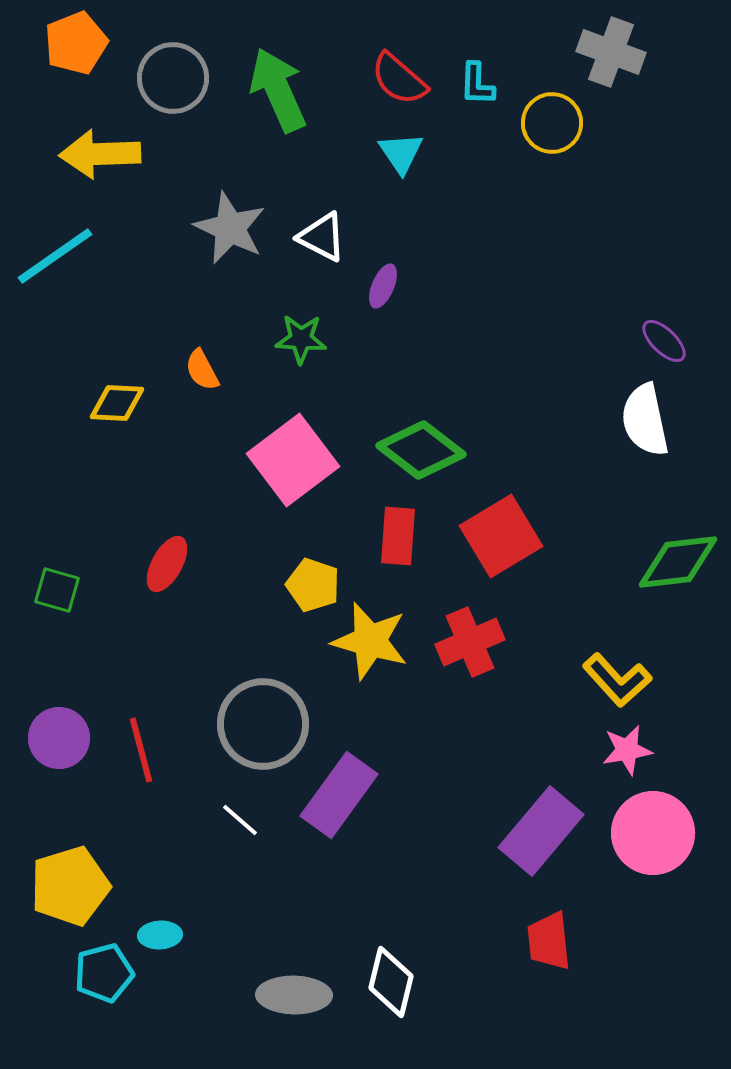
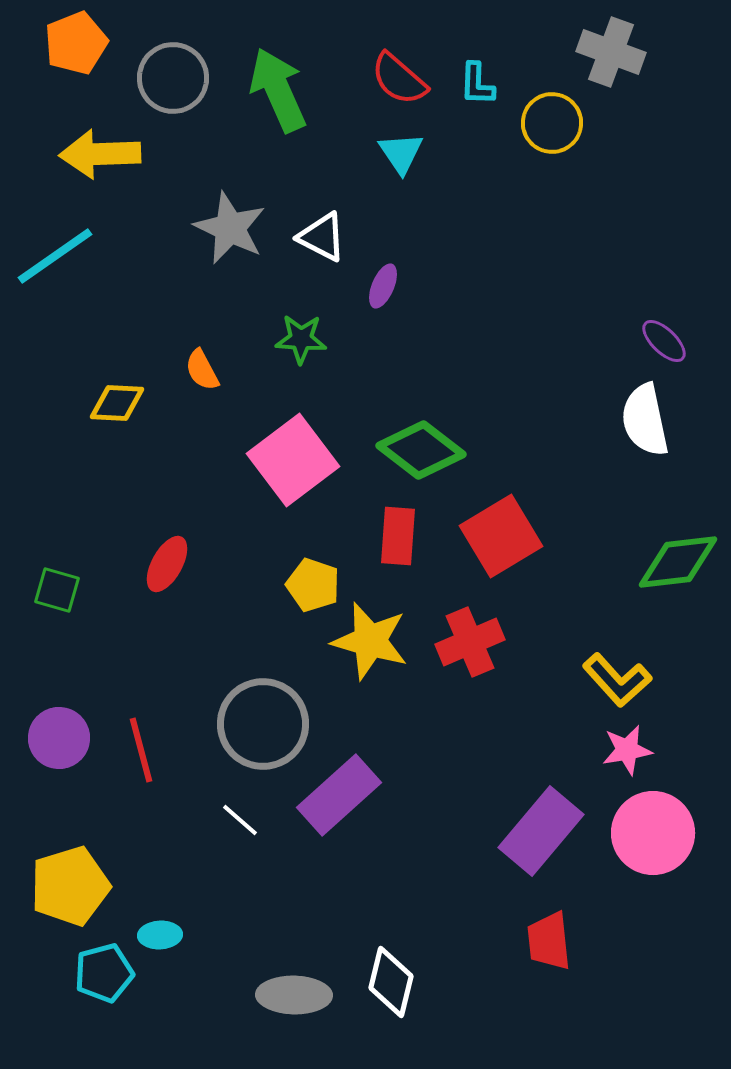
purple rectangle at (339, 795): rotated 12 degrees clockwise
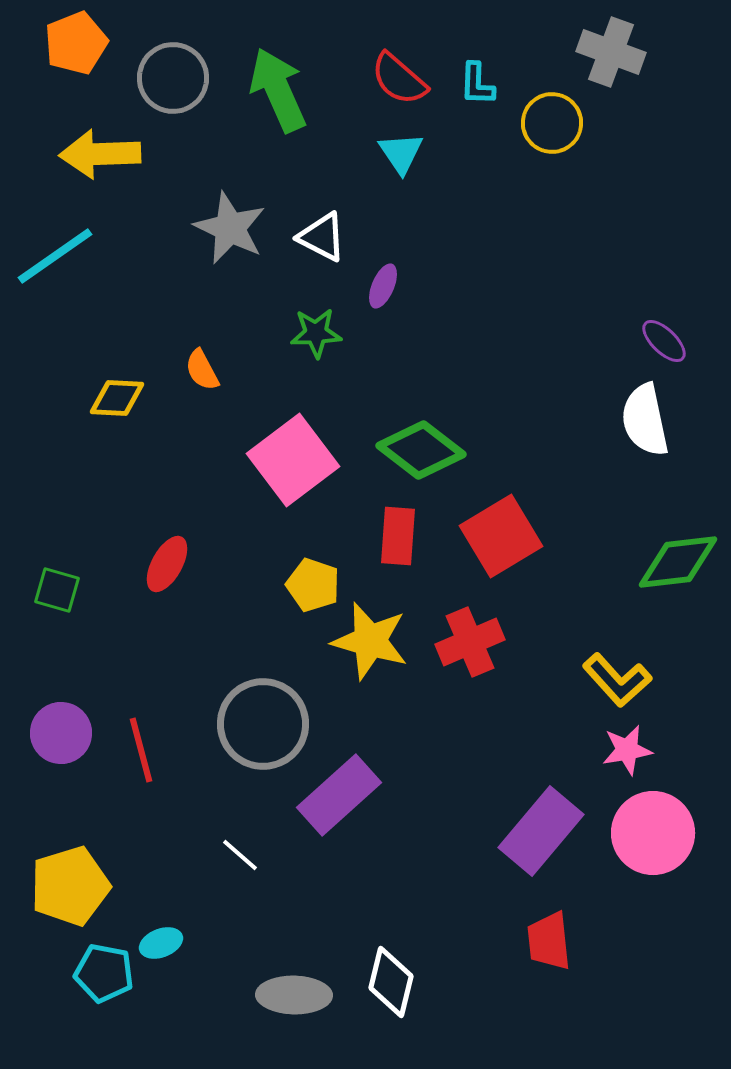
green star at (301, 339): moved 15 px right, 6 px up; rotated 6 degrees counterclockwise
yellow diamond at (117, 403): moved 5 px up
purple circle at (59, 738): moved 2 px right, 5 px up
white line at (240, 820): moved 35 px down
cyan ellipse at (160, 935): moved 1 px right, 8 px down; rotated 18 degrees counterclockwise
cyan pentagon at (104, 973): rotated 26 degrees clockwise
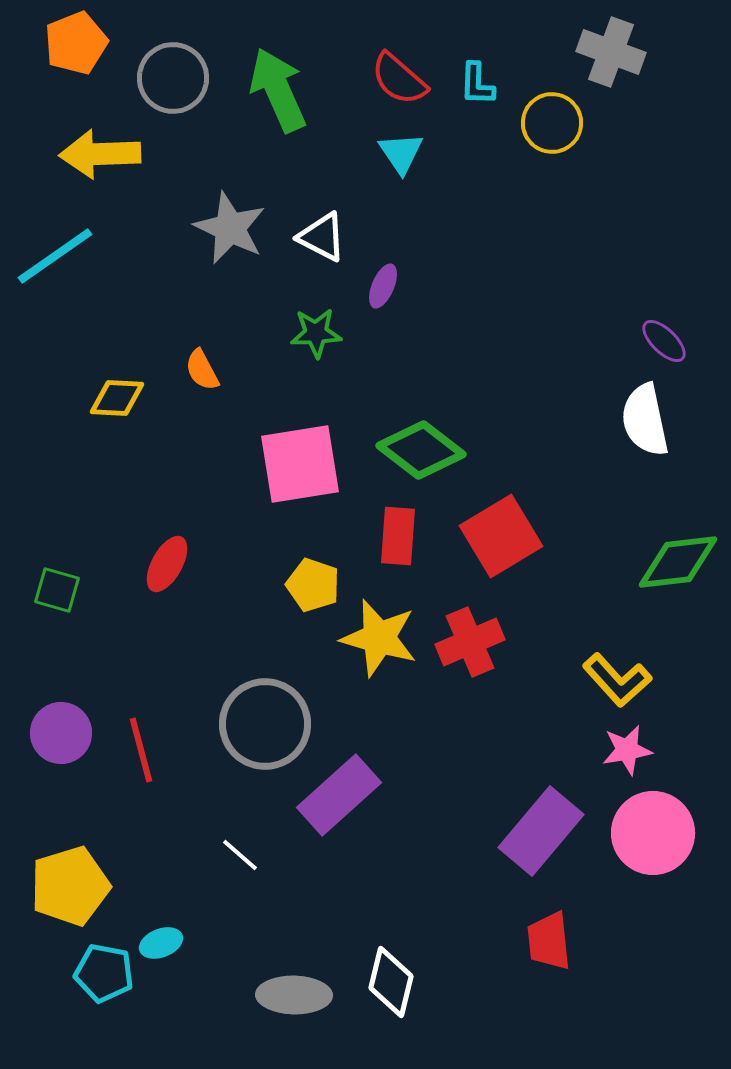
pink square at (293, 460): moved 7 px right, 4 px down; rotated 28 degrees clockwise
yellow star at (370, 641): moved 9 px right, 3 px up
gray circle at (263, 724): moved 2 px right
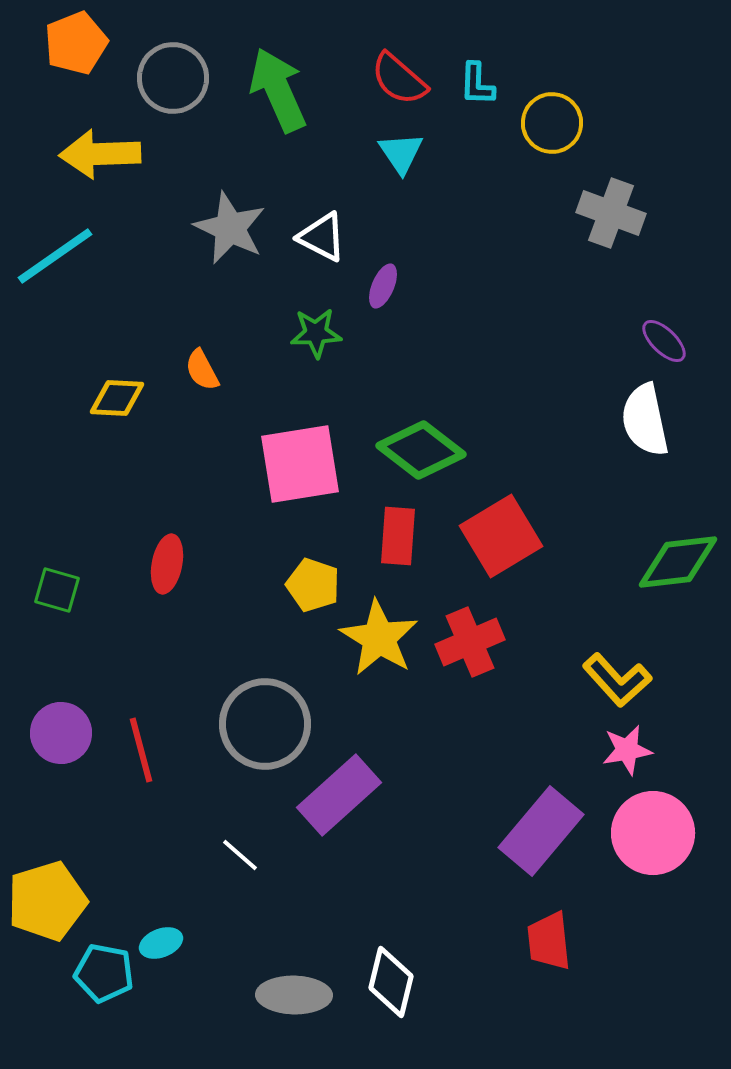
gray cross at (611, 52): moved 161 px down
red ellipse at (167, 564): rotated 18 degrees counterclockwise
yellow star at (379, 638): rotated 16 degrees clockwise
yellow pentagon at (70, 886): moved 23 px left, 15 px down
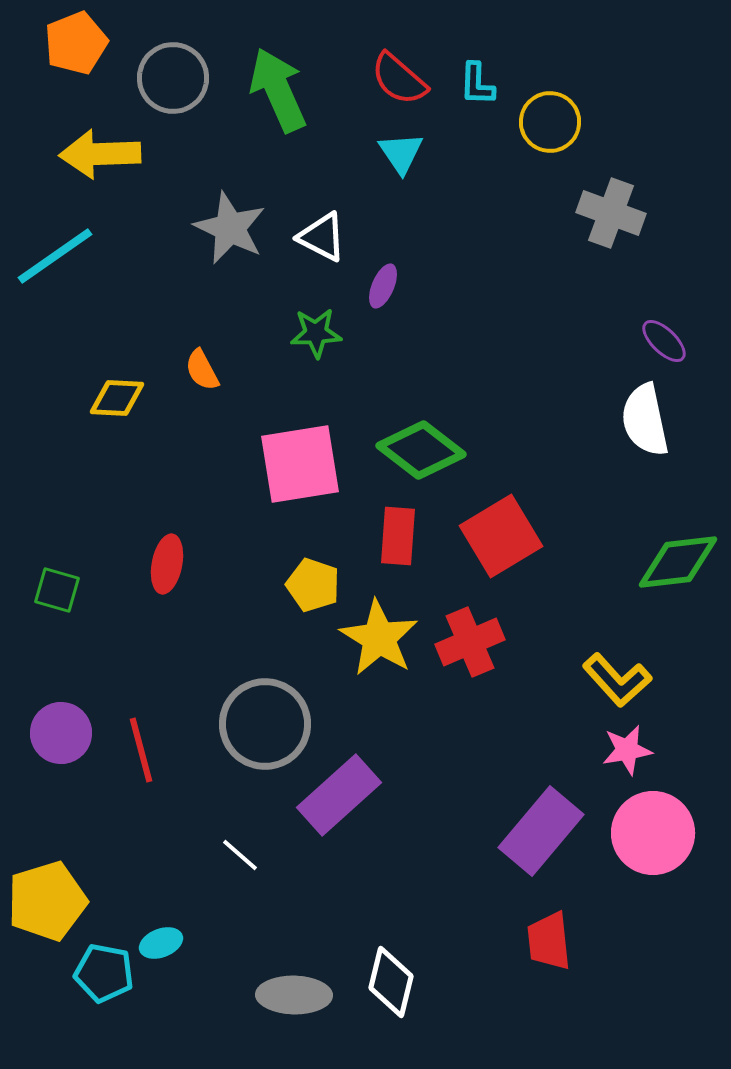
yellow circle at (552, 123): moved 2 px left, 1 px up
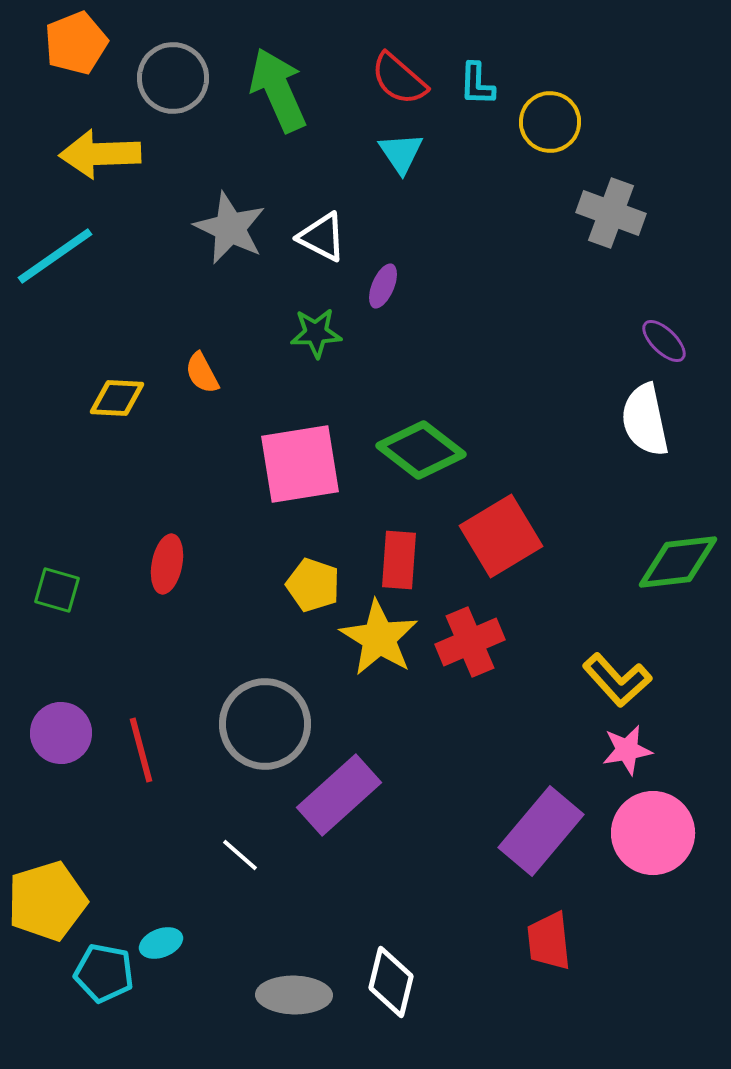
orange semicircle at (202, 370): moved 3 px down
red rectangle at (398, 536): moved 1 px right, 24 px down
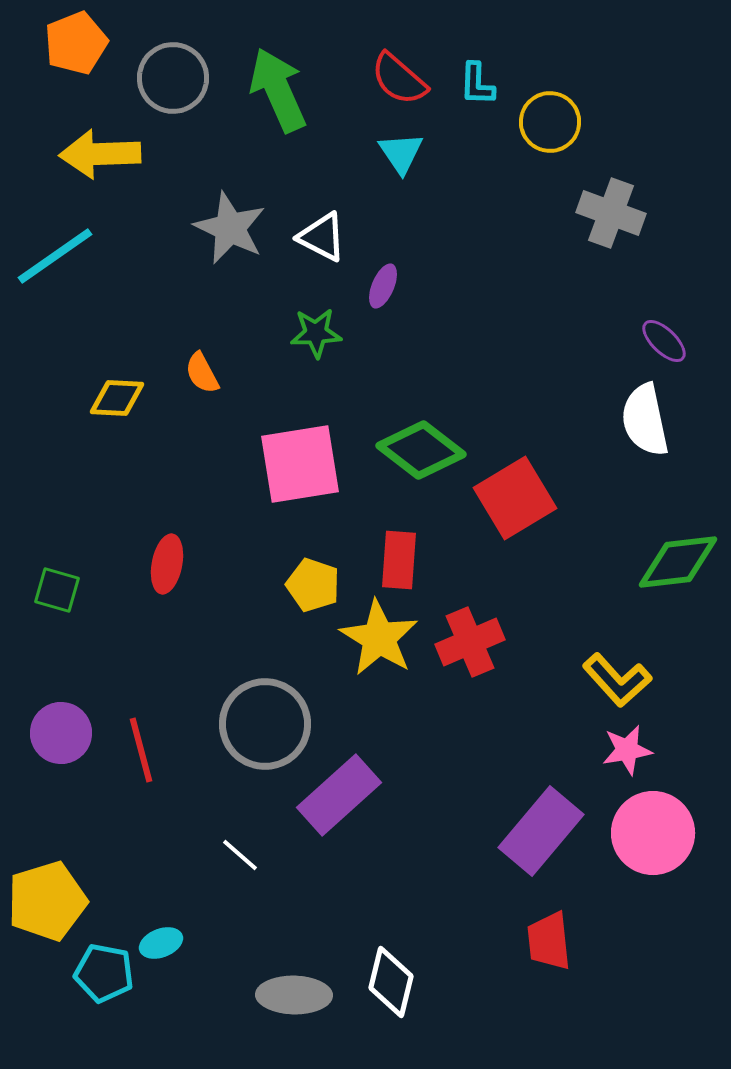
red square at (501, 536): moved 14 px right, 38 px up
